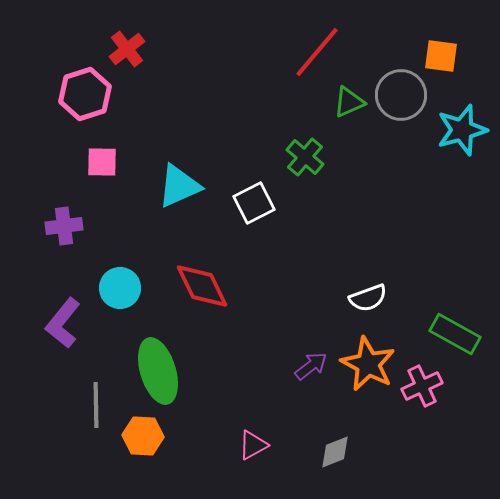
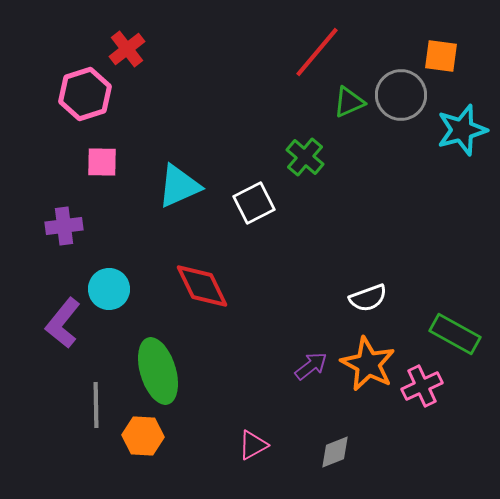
cyan circle: moved 11 px left, 1 px down
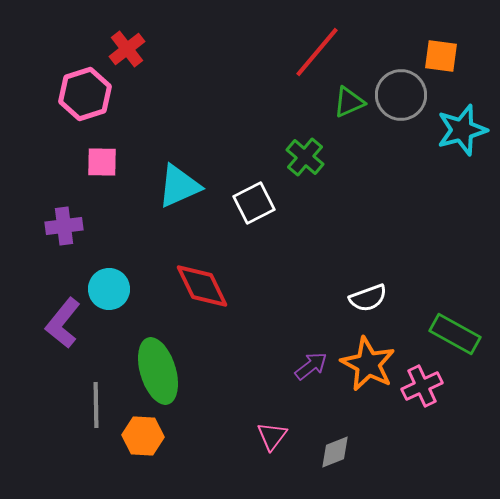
pink triangle: moved 19 px right, 9 px up; rotated 24 degrees counterclockwise
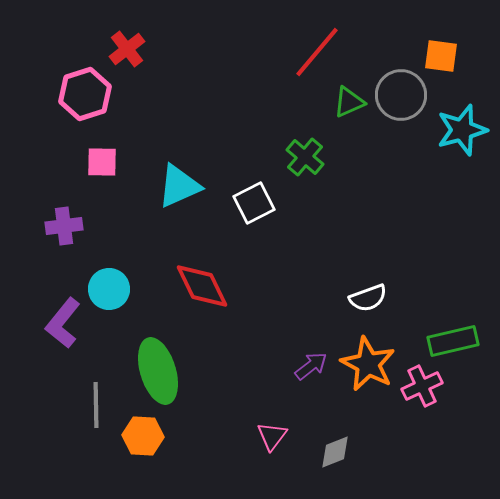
green rectangle: moved 2 px left, 7 px down; rotated 42 degrees counterclockwise
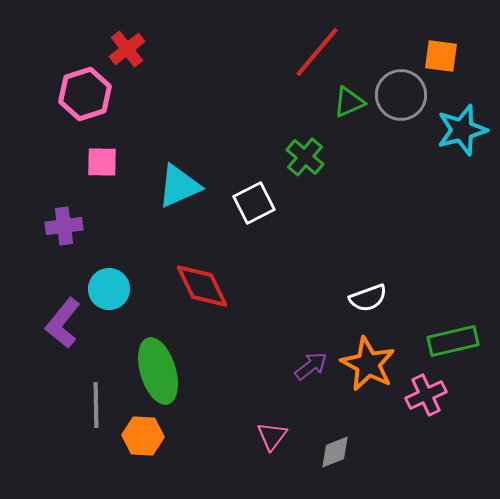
pink cross: moved 4 px right, 9 px down
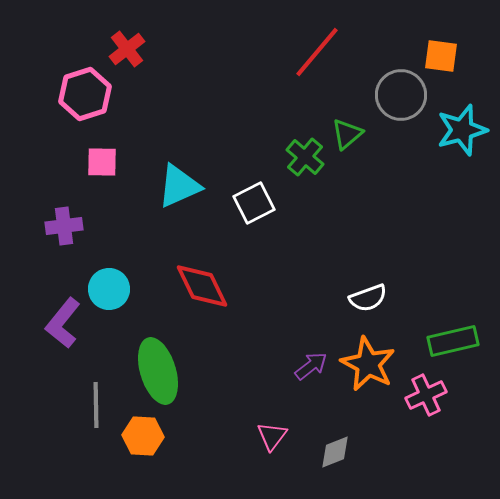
green triangle: moved 2 px left, 32 px down; rotated 16 degrees counterclockwise
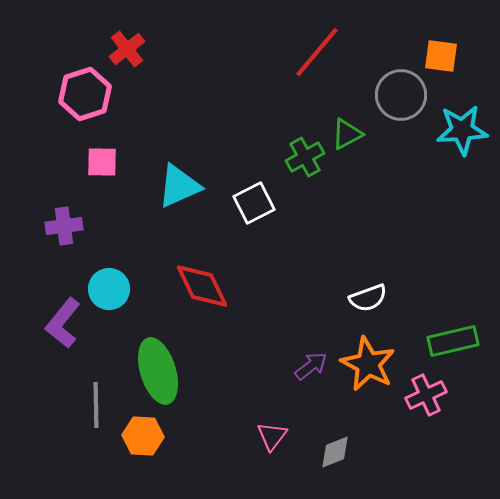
cyan star: rotated 12 degrees clockwise
green triangle: rotated 12 degrees clockwise
green cross: rotated 21 degrees clockwise
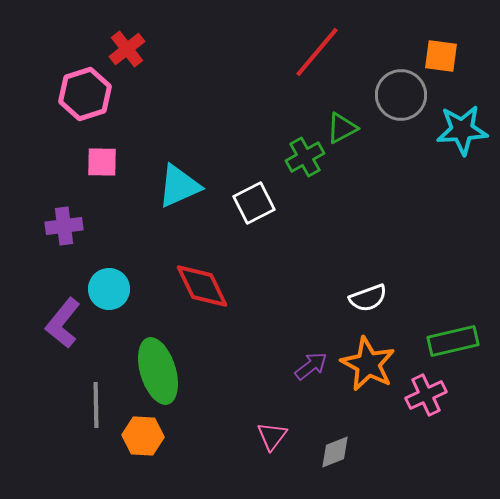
green triangle: moved 5 px left, 6 px up
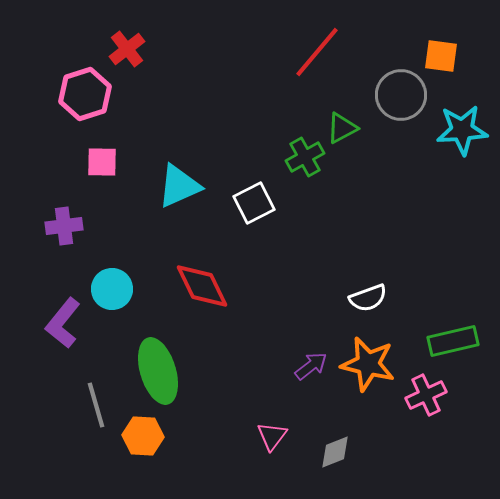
cyan circle: moved 3 px right
orange star: rotated 14 degrees counterclockwise
gray line: rotated 15 degrees counterclockwise
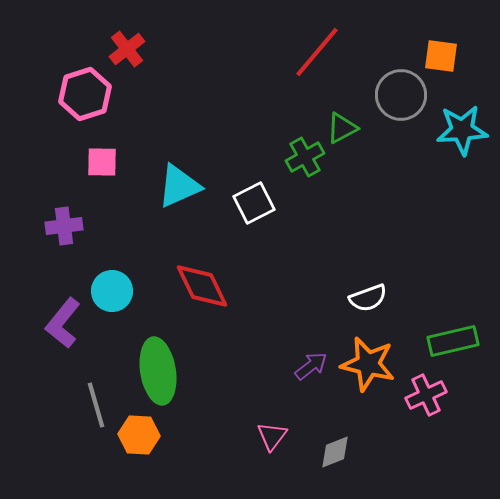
cyan circle: moved 2 px down
green ellipse: rotated 8 degrees clockwise
orange hexagon: moved 4 px left, 1 px up
